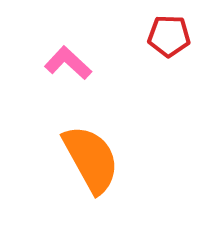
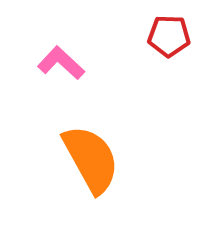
pink L-shape: moved 7 px left
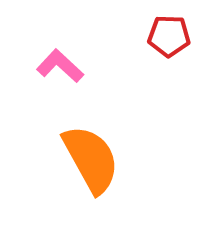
pink L-shape: moved 1 px left, 3 px down
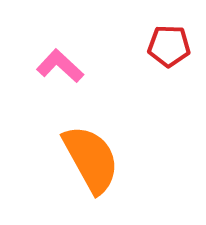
red pentagon: moved 10 px down
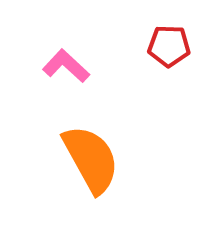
pink L-shape: moved 6 px right
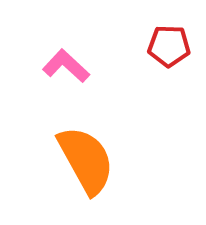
orange semicircle: moved 5 px left, 1 px down
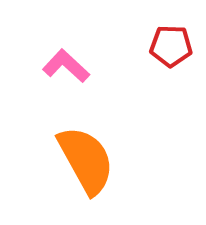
red pentagon: moved 2 px right
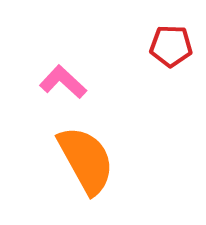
pink L-shape: moved 3 px left, 16 px down
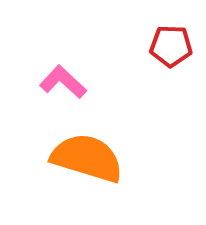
orange semicircle: moved 1 px right, 2 px up; rotated 44 degrees counterclockwise
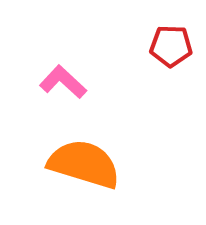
orange semicircle: moved 3 px left, 6 px down
